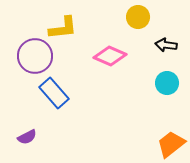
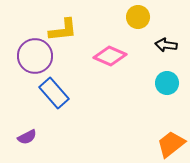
yellow L-shape: moved 2 px down
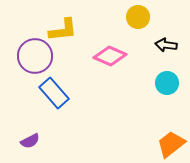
purple semicircle: moved 3 px right, 4 px down
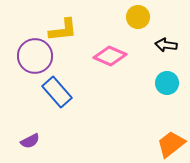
blue rectangle: moved 3 px right, 1 px up
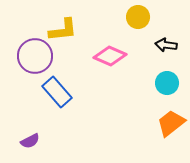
orange trapezoid: moved 21 px up
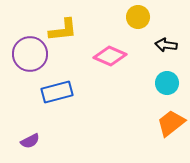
purple circle: moved 5 px left, 2 px up
blue rectangle: rotated 64 degrees counterclockwise
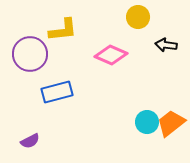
pink diamond: moved 1 px right, 1 px up
cyan circle: moved 20 px left, 39 px down
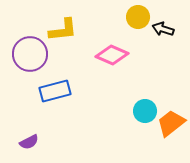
black arrow: moved 3 px left, 16 px up; rotated 10 degrees clockwise
pink diamond: moved 1 px right
blue rectangle: moved 2 px left, 1 px up
cyan circle: moved 2 px left, 11 px up
purple semicircle: moved 1 px left, 1 px down
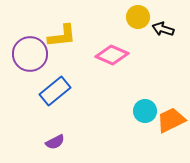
yellow L-shape: moved 1 px left, 6 px down
blue rectangle: rotated 24 degrees counterclockwise
orange trapezoid: moved 3 px up; rotated 12 degrees clockwise
purple semicircle: moved 26 px right
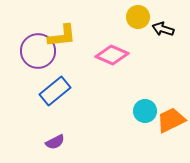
purple circle: moved 8 px right, 3 px up
